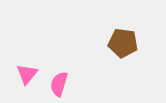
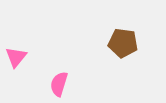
pink triangle: moved 11 px left, 17 px up
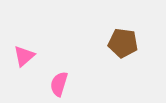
pink triangle: moved 8 px right, 1 px up; rotated 10 degrees clockwise
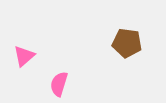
brown pentagon: moved 4 px right
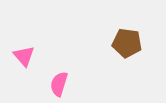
pink triangle: rotated 30 degrees counterclockwise
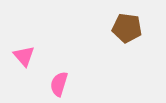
brown pentagon: moved 15 px up
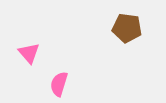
pink triangle: moved 5 px right, 3 px up
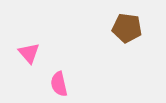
pink semicircle: rotated 30 degrees counterclockwise
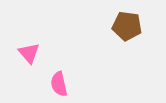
brown pentagon: moved 2 px up
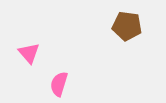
pink semicircle: rotated 30 degrees clockwise
